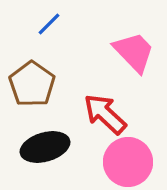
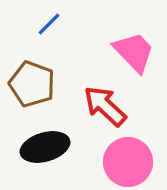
brown pentagon: rotated 15 degrees counterclockwise
red arrow: moved 8 px up
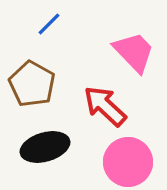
brown pentagon: rotated 9 degrees clockwise
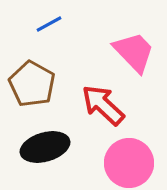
blue line: rotated 16 degrees clockwise
red arrow: moved 2 px left, 1 px up
pink circle: moved 1 px right, 1 px down
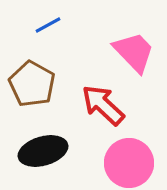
blue line: moved 1 px left, 1 px down
black ellipse: moved 2 px left, 4 px down
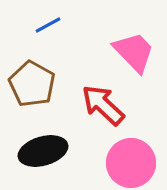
pink circle: moved 2 px right
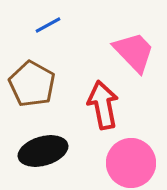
red arrow: rotated 36 degrees clockwise
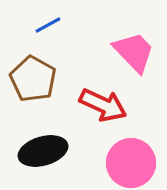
brown pentagon: moved 1 px right, 5 px up
red arrow: rotated 126 degrees clockwise
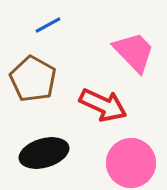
black ellipse: moved 1 px right, 2 px down
